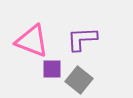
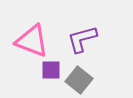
purple L-shape: rotated 12 degrees counterclockwise
purple square: moved 1 px left, 1 px down
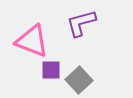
purple L-shape: moved 1 px left, 16 px up
gray square: rotated 8 degrees clockwise
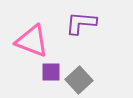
purple L-shape: rotated 20 degrees clockwise
purple square: moved 2 px down
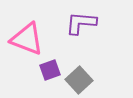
pink triangle: moved 5 px left, 2 px up
purple square: moved 1 px left, 2 px up; rotated 20 degrees counterclockwise
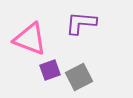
pink triangle: moved 3 px right
gray square: moved 3 px up; rotated 16 degrees clockwise
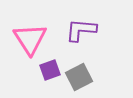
purple L-shape: moved 7 px down
pink triangle: rotated 36 degrees clockwise
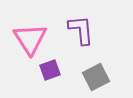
purple L-shape: rotated 80 degrees clockwise
gray square: moved 17 px right
